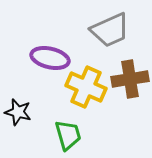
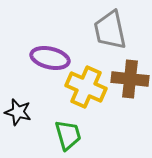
gray trapezoid: rotated 102 degrees clockwise
brown cross: rotated 15 degrees clockwise
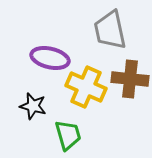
black star: moved 15 px right, 6 px up
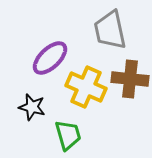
purple ellipse: rotated 57 degrees counterclockwise
black star: moved 1 px left, 1 px down
